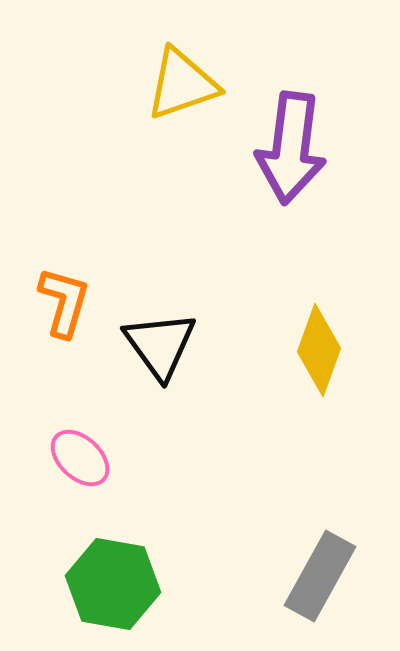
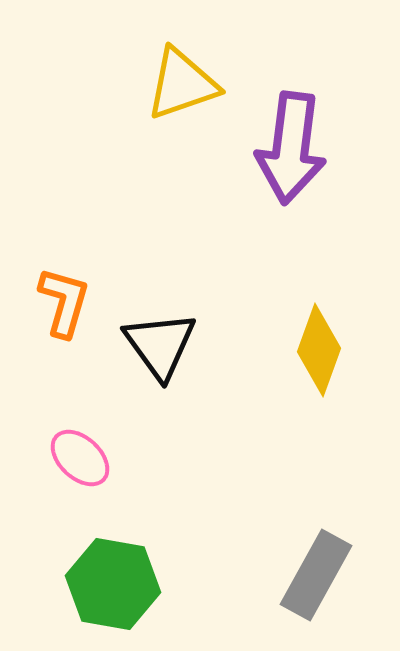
gray rectangle: moved 4 px left, 1 px up
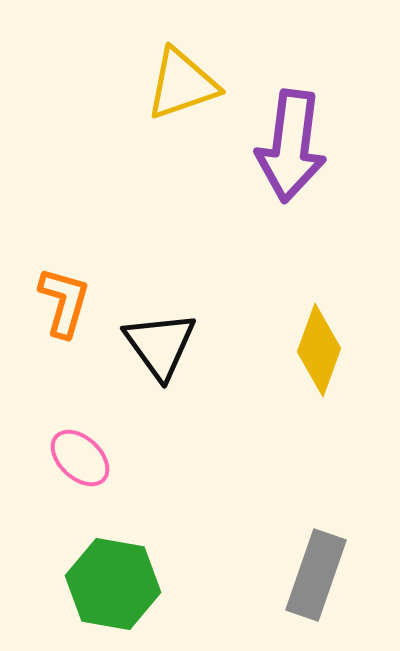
purple arrow: moved 2 px up
gray rectangle: rotated 10 degrees counterclockwise
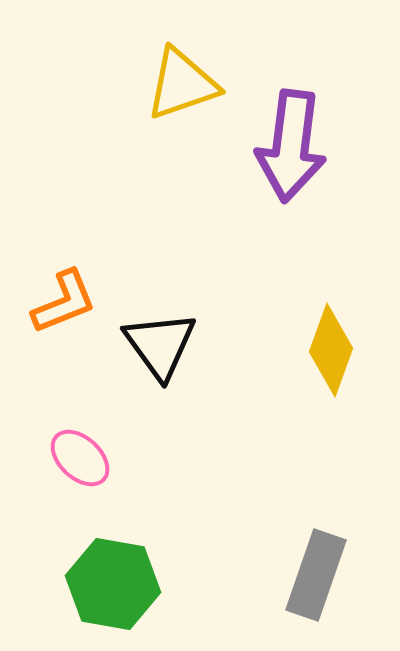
orange L-shape: rotated 52 degrees clockwise
yellow diamond: moved 12 px right
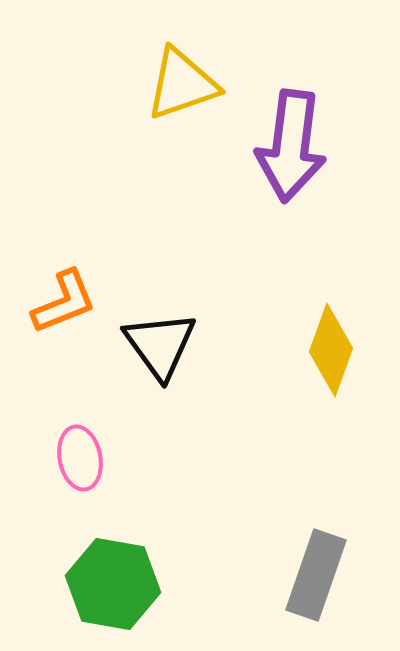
pink ellipse: rotated 36 degrees clockwise
